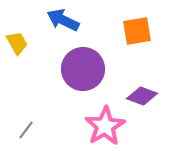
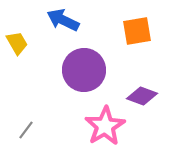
purple circle: moved 1 px right, 1 px down
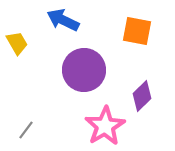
orange square: rotated 20 degrees clockwise
purple diamond: rotated 64 degrees counterclockwise
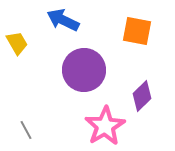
gray line: rotated 66 degrees counterclockwise
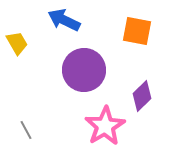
blue arrow: moved 1 px right
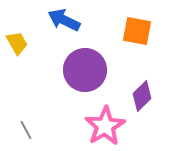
purple circle: moved 1 px right
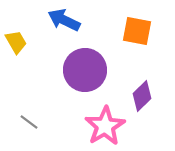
yellow trapezoid: moved 1 px left, 1 px up
gray line: moved 3 px right, 8 px up; rotated 24 degrees counterclockwise
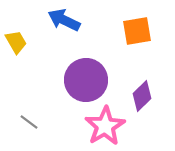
orange square: rotated 20 degrees counterclockwise
purple circle: moved 1 px right, 10 px down
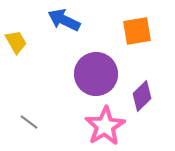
purple circle: moved 10 px right, 6 px up
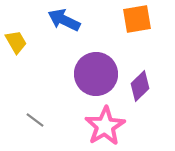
orange square: moved 12 px up
purple diamond: moved 2 px left, 10 px up
gray line: moved 6 px right, 2 px up
